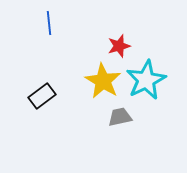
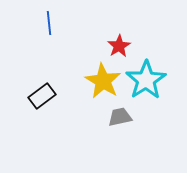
red star: rotated 15 degrees counterclockwise
cyan star: rotated 6 degrees counterclockwise
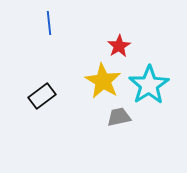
cyan star: moved 3 px right, 5 px down
gray trapezoid: moved 1 px left
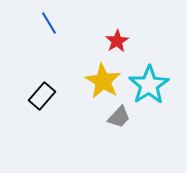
blue line: rotated 25 degrees counterclockwise
red star: moved 2 px left, 5 px up
black rectangle: rotated 12 degrees counterclockwise
gray trapezoid: rotated 145 degrees clockwise
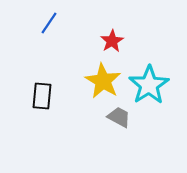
blue line: rotated 65 degrees clockwise
red star: moved 5 px left
black rectangle: rotated 36 degrees counterclockwise
gray trapezoid: rotated 105 degrees counterclockwise
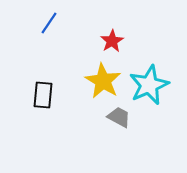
cyan star: rotated 9 degrees clockwise
black rectangle: moved 1 px right, 1 px up
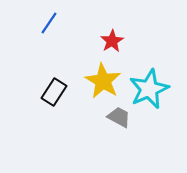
cyan star: moved 4 px down
black rectangle: moved 11 px right, 3 px up; rotated 28 degrees clockwise
